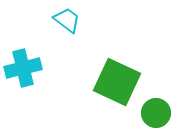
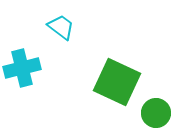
cyan trapezoid: moved 6 px left, 7 px down
cyan cross: moved 1 px left
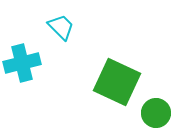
cyan trapezoid: rotated 8 degrees clockwise
cyan cross: moved 5 px up
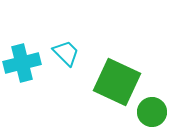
cyan trapezoid: moved 5 px right, 26 px down
green circle: moved 4 px left, 1 px up
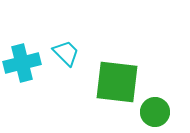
green square: rotated 18 degrees counterclockwise
green circle: moved 3 px right
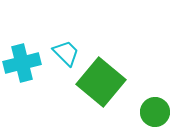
green square: moved 16 px left; rotated 33 degrees clockwise
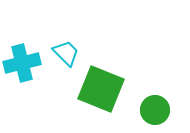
green square: moved 7 px down; rotated 18 degrees counterclockwise
green circle: moved 2 px up
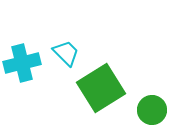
green square: moved 1 px up; rotated 36 degrees clockwise
green circle: moved 3 px left
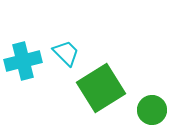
cyan cross: moved 1 px right, 2 px up
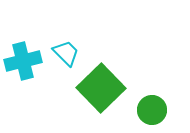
green square: rotated 12 degrees counterclockwise
